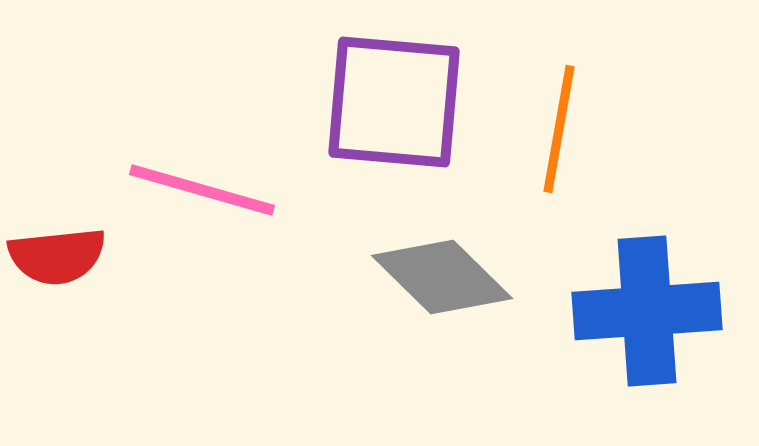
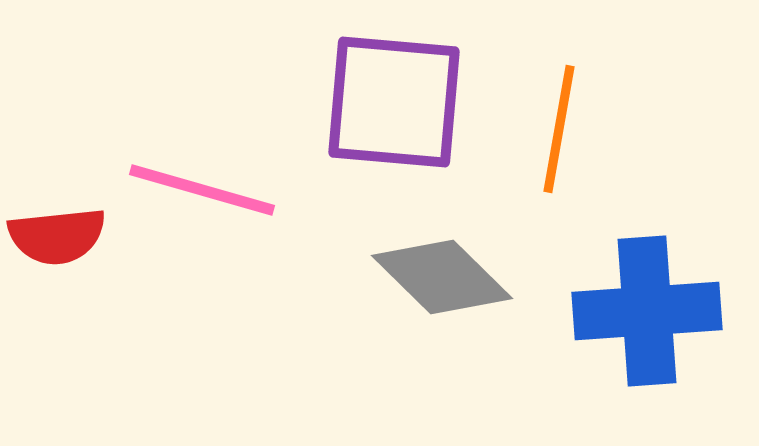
red semicircle: moved 20 px up
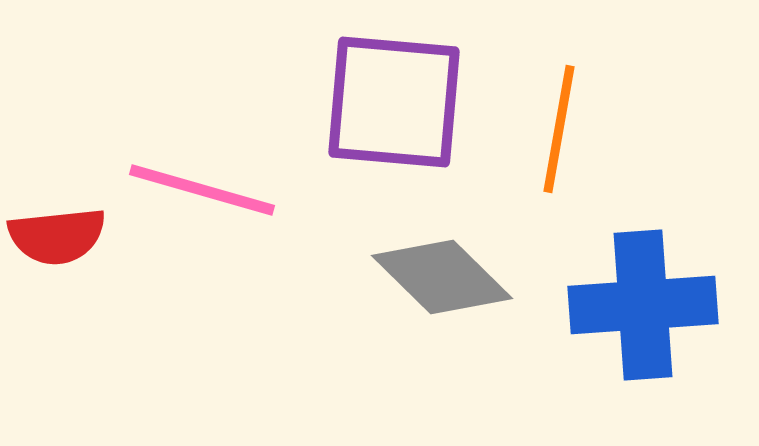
blue cross: moved 4 px left, 6 px up
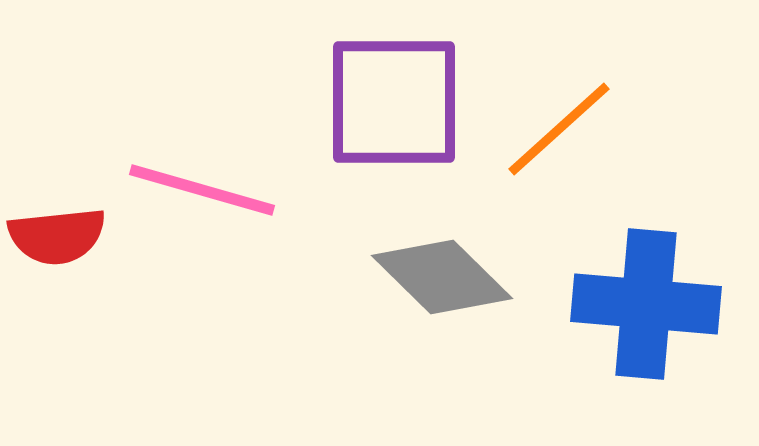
purple square: rotated 5 degrees counterclockwise
orange line: rotated 38 degrees clockwise
blue cross: moved 3 px right, 1 px up; rotated 9 degrees clockwise
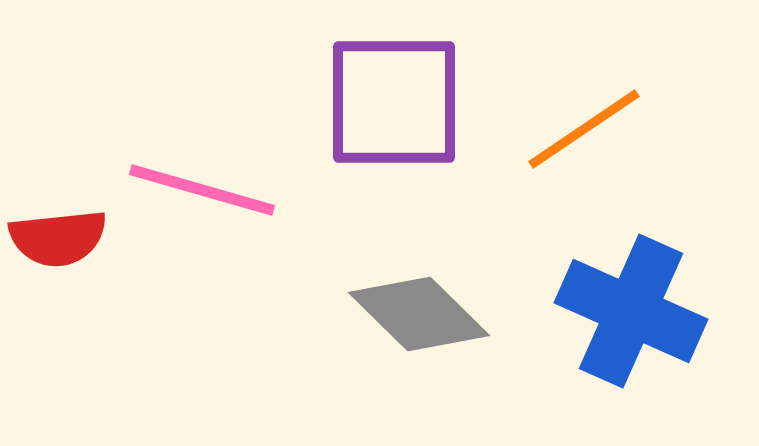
orange line: moved 25 px right; rotated 8 degrees clockwise
red semicircle: moved 1 px right, 2 px down
gray diamond: moved 23 px left, 37 px down
blue cross: moved 15 px left, 7 px down; rotated 19 degrees clockwise
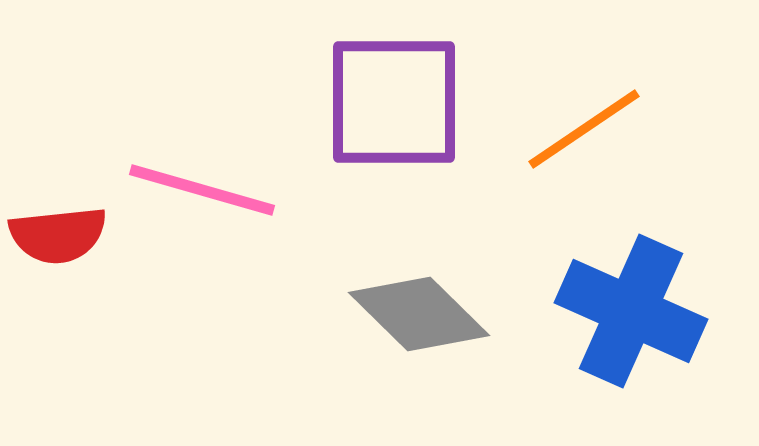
red semicircle: moved 3 px up
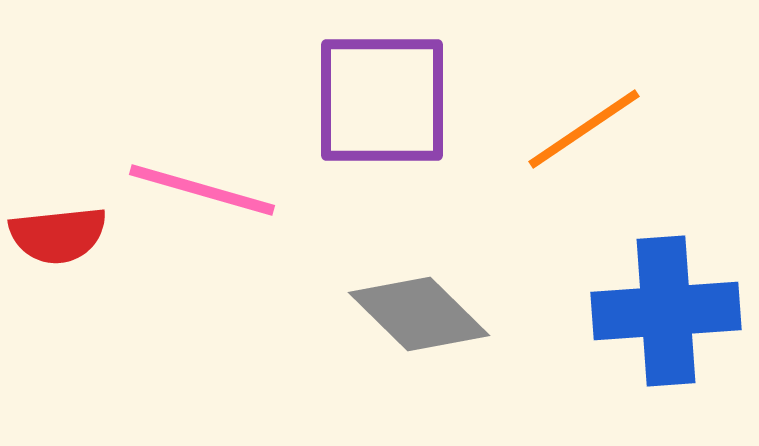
purple square: moved 12 px left, 2 px up
blue cross: moved 35 px right; rotated 28 degrees counterclockwise
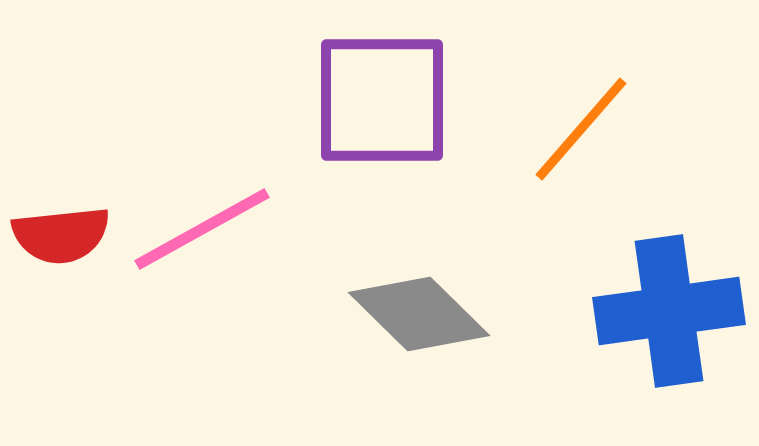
orange line: moved 3 px left; rotated 15 degrees counterclockwise
pink line: moved 39 px down; rotated 45 degrees counterclockwise
red semicircle: moved 3 px right
blue cross: moved 3 px right; rotated 4 degrees counterclockwise
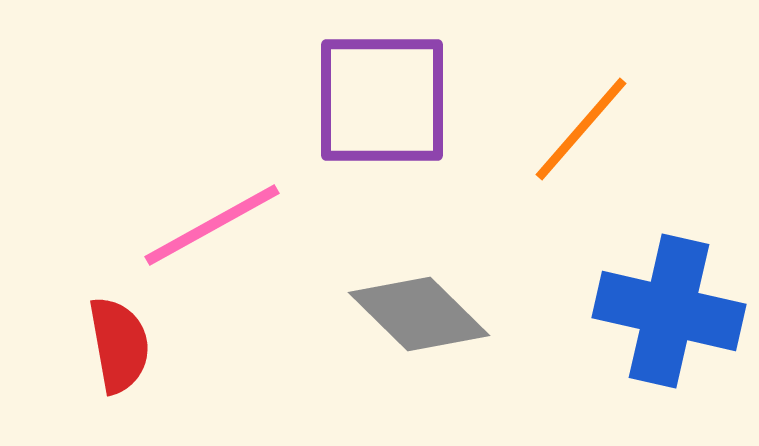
pink line: moved 10 px right, 4 px up
red semicircle: moved 58 px right, 110 px down; rotated 94 degrees counterclockwise
blue cross: rotated 21 degrees clockwise
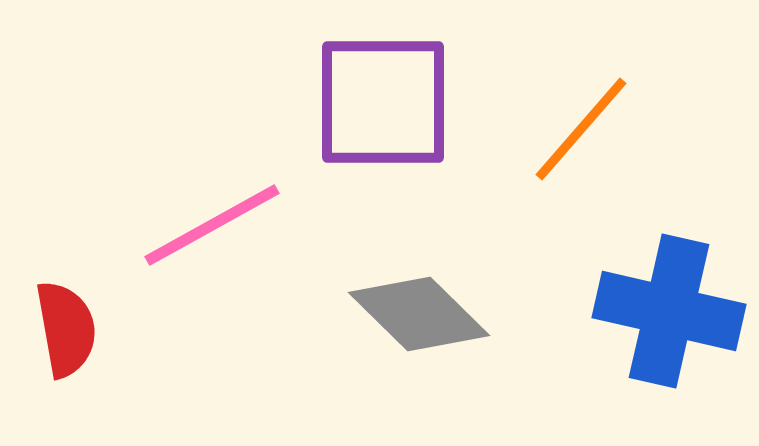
purple square: moved 1 px right, 2 px down
red semicircle: moved 53 px left, 16 px up
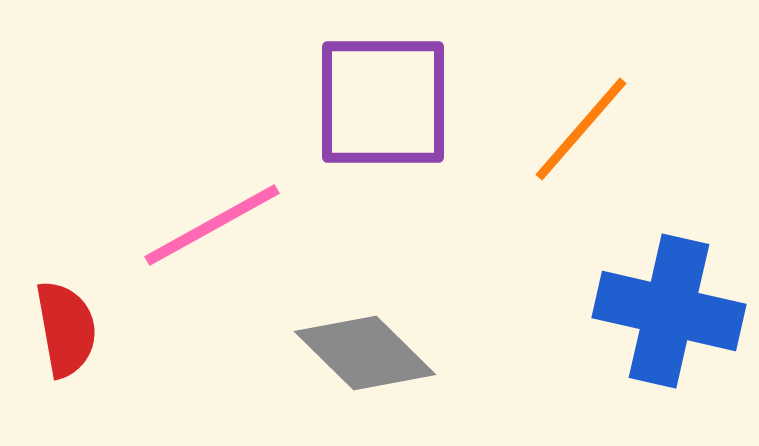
gray diamond: moved 54 px left, 39 px down
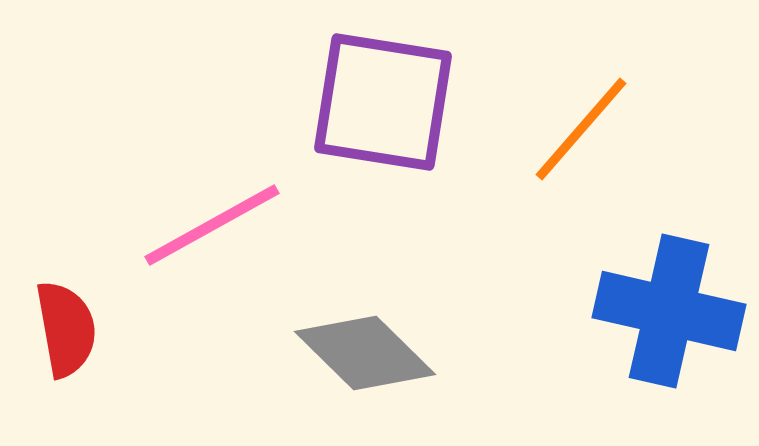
purple square: rotated 9 degrees clockwise
